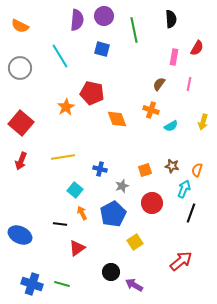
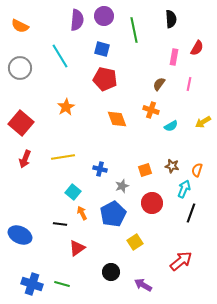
red pentagon at (92, 93): moved 13 px right, 14 px up
yellow arrow at (203, 122): rotated 42 degrees clockwise
red arrow at (21, 161): moved 4 px right, 2 px up
cyan square at (75, 190): moved 2 px left, 2 px down
purple arrow at (134, 285): moved 9 px right
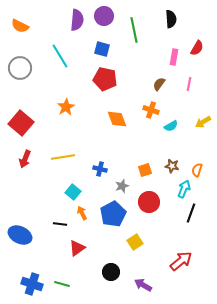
red circle at (152, 203): moved 3 px left, 1 px up
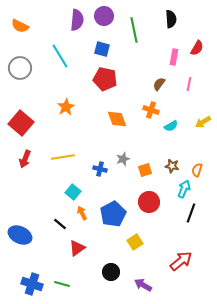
gray star at (122, 186): moved 1 px right, 27 px up
black line at (60, 224): rotated 32 degrees clockwise
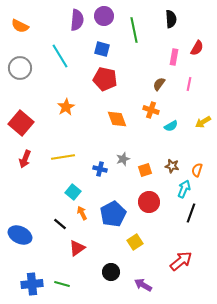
blue cross at (32, 284): rotated 25 degrees counterclockwise
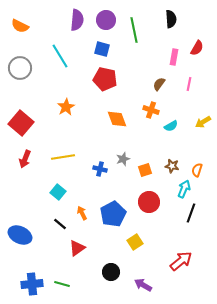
purple circle at (104, 16): moved 2 px right, 4 px down
cyan square at (73, 192): moved 15 px left
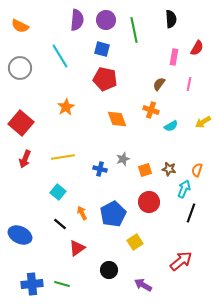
brown star at (172, 166): moved 3 px left, 3 px down
black circle at (111, 272): moved 2 px left, 2 px up
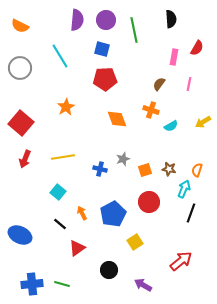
red pentagon at (105, 79): rotated 15 degrees counterclockwise
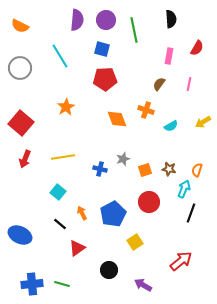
pink rectangle at (174, 57): moved 5 px left, 1 px up
orange cross at (151, 110): moved 5 px left
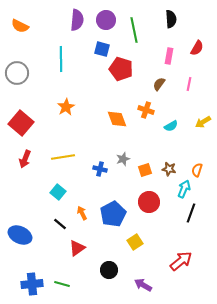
cyan line at (60, 56): moved 1 px right, 3 px down; rotated 30 degrees clockwise
gray circle at (20, 68): moved 3 px left, 5 px down
red pentagon at (105, 79): moved 16 px right, 10 px up; rotated 20 degrees clockwise
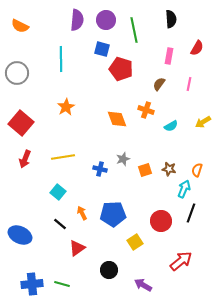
red circle at (149, 202): moved 12 px right, 19 px down
blue pentagon at (113, 214): rotated 25 degrees clockwise
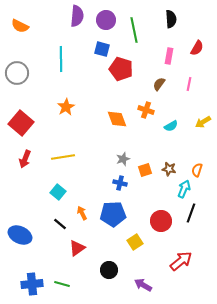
purple semicircle at (77, 20): moved 4 px up
blue cross at (100, 169): moved 20 px right, 14 px down
